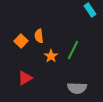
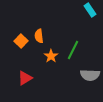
gray semicircle: moved 13 px right, 13 px up
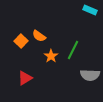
cyan rectangle: rotated 32 degrees counterclockwise
orange semicircle: rotated 48 degrees counterclockwise
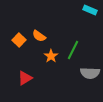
orange square: moved 2 px left, 1 px up
gray semicircle: moved 2 px up
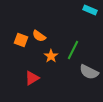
orange square: moved 2 px right; rotated 24 degrees counterclockwise
gray semicircle: moved 1 px left, 1 px up; rotated 24 degrees clockwise
red triangle: moved 7 px right
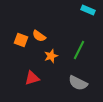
cyan rectangle: moved 2 px left
green line: moved 6 px right
orange star: rotated 16 degrees clockwise
gray semicircle: moved 11 px left, 11 px down
red triangle: rotated 14 degrees clockwise
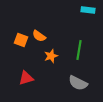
cyan rectangle: rotated 16 degrees counterclockwise
green line: rotated 18 degrees counterclockwise
red triangle: moved 6 px left
